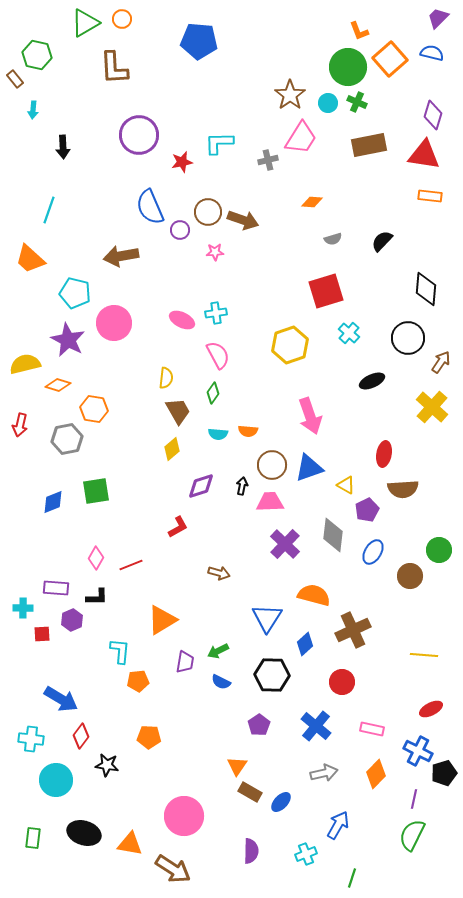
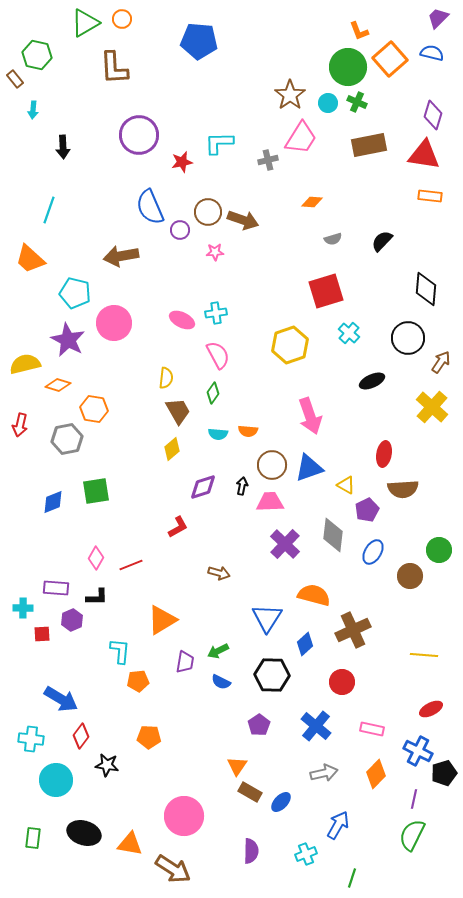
purple diamond at (201, 486): moved 2 px right, 1 px down
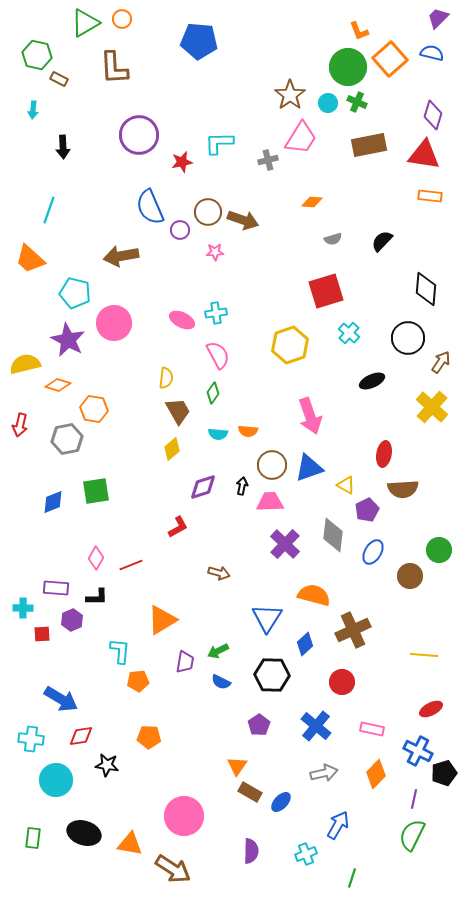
brown rectangle at (15, 79): moved 44 px right; rotated 24 degrees counterclockwise
red diamond at (81, 736): rotated 45 degrees clockwise
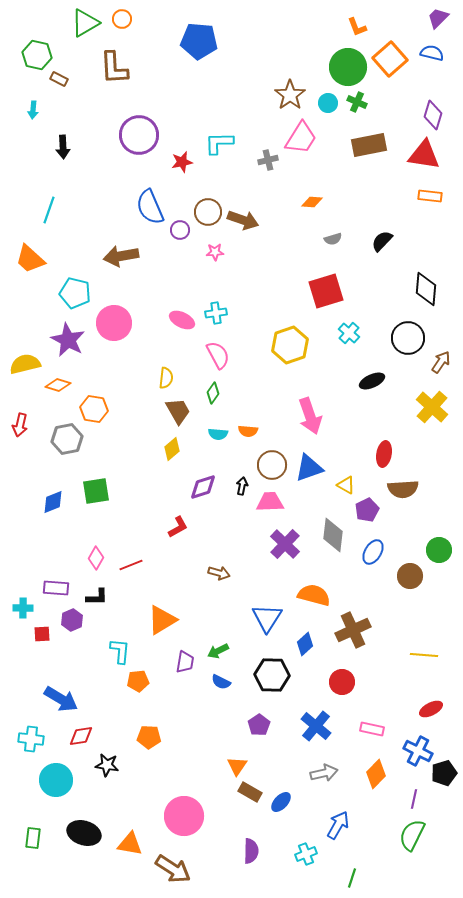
orange L-shape at (359, 31): moved 2 px left, 4 px up
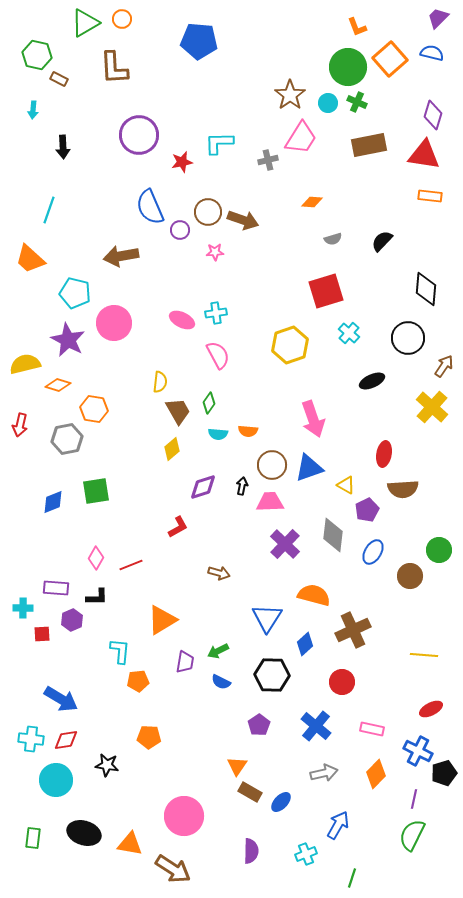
brown arrow at (441, 362): moved 3 px right, 4 px down
yellow semicircle at (166, 378): moved 6 px left, 4 px down
green diamond at (213, 393): moved 4 px left, 10 px down
pink arrow at (310, 416): moved 3 px right, 3 px down
red diamond at (81, 736): moved 15 px left, 4 px down
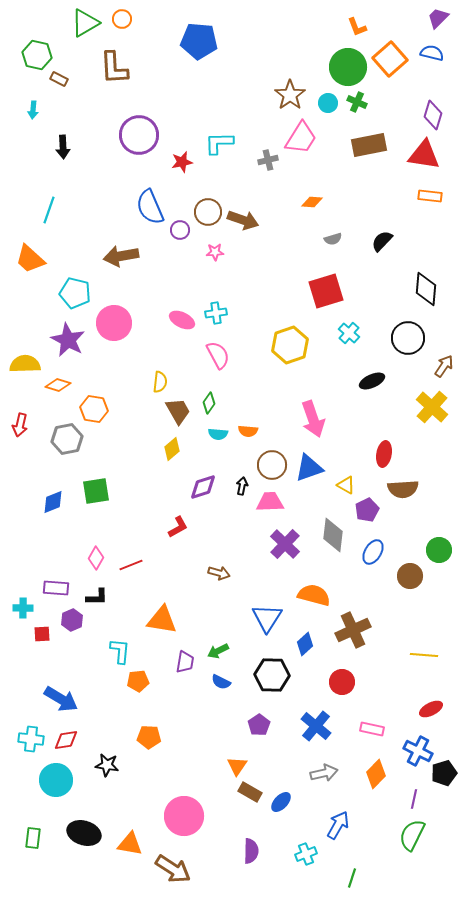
yellow semicircle at (25, 364): rotated 12 degrees clockwise
orange triangle at (162, 620): rotated 40 degrees clockwise
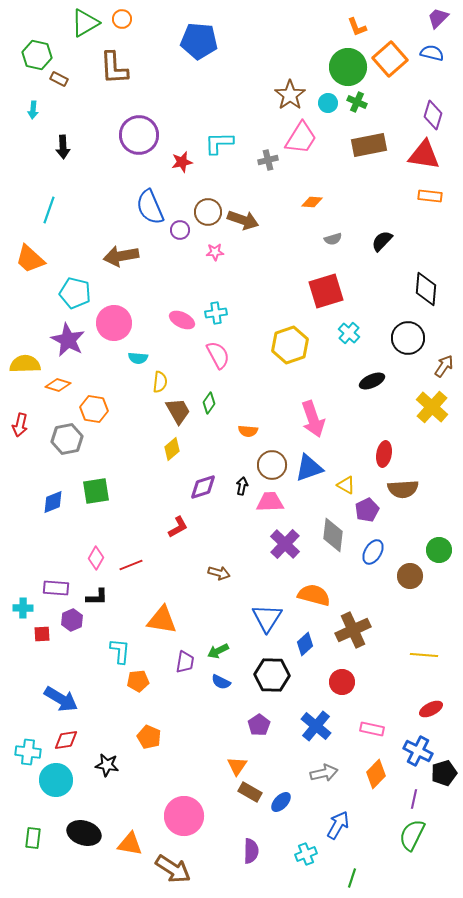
cyan semicircle at (218, 434): moved 80 px left, 76 px up
orange pentagon at (149, 737): rotated 20 degrees clockwise
cyan cross at (31, 739): moved 3 px left, 13 px down
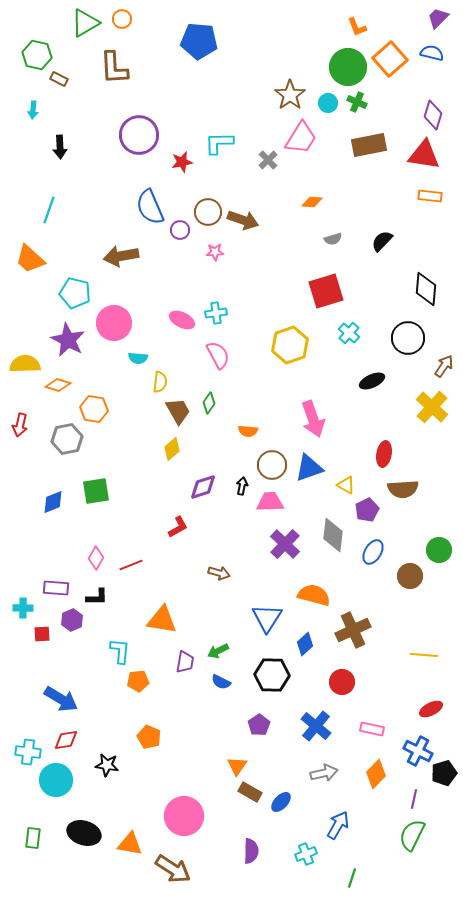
black arrow at (63, 147): moved 3 px left
gray cross at (268, 160): rotated 30 degrees counterclockwise
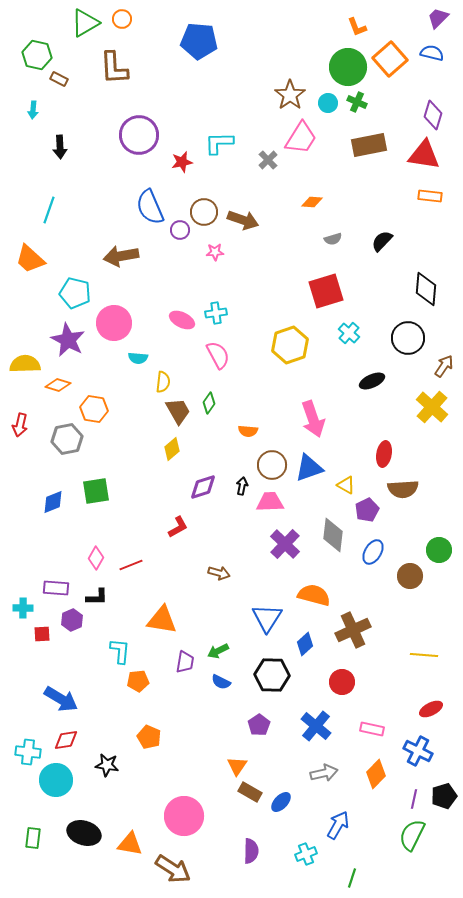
brown circle at (208, 212): moved 4 px left
yellow semicircle at (160, 382): moved 3 px right
black pentagon at (444, 773): moved 23 px down
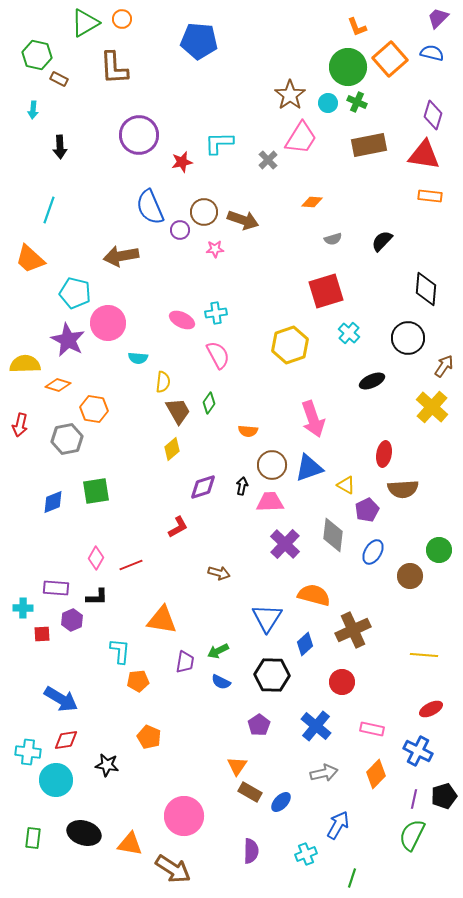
pink star at (215, 252): moved 3 px up
pink circle at (114, 323): moved 6 px left
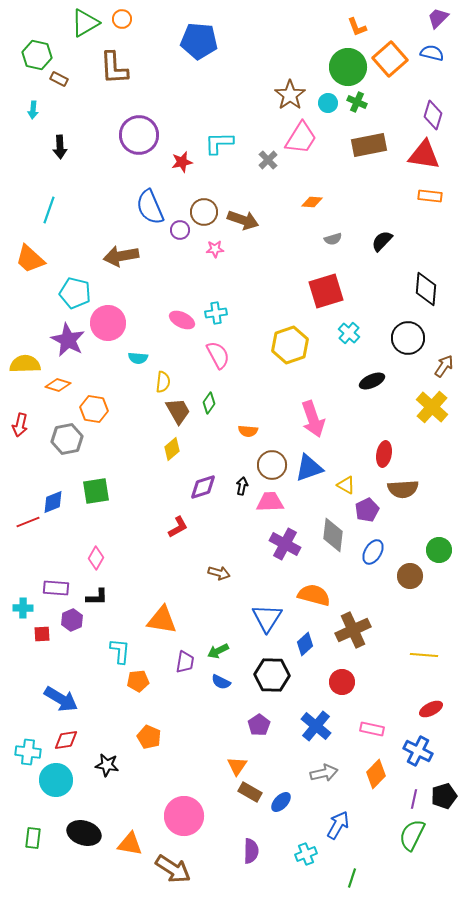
purple cross at (285, 544): rotated 16 degrees counterclockwise
red line at (131, 565): moved 103 px left, 43 px up
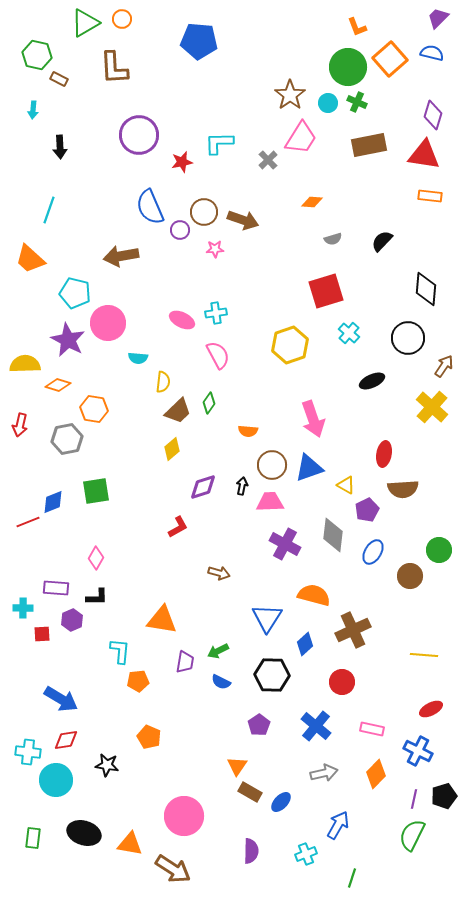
brown trapezoid at (178, 411): rotated 76 degrees clockwise
